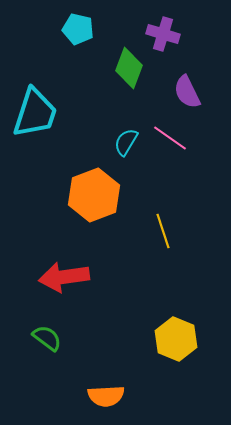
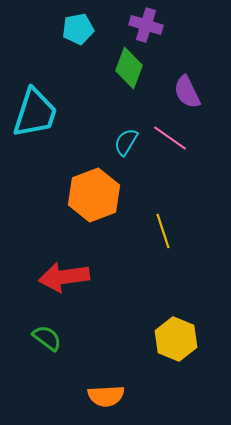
cyan pentagon: rotated 24 degrees counterclockwise
purple cross: moved 17 px left, 9 px up
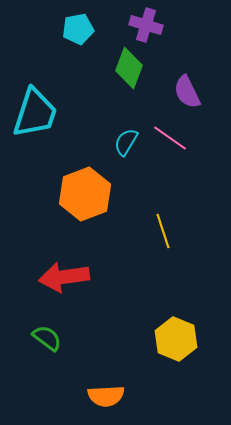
orange hexagon: moved 9 px left, 1 px up
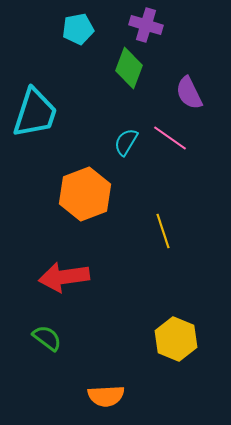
purple semicircle: moved 2 px right, 1 px down
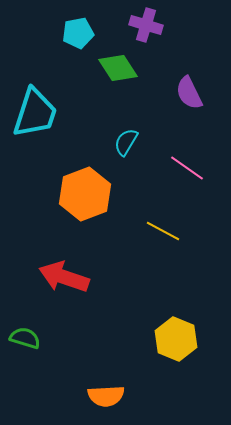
cyan pentagon: moved 4 px down
green diamond: moved 11 px left; rotated 54 degrees counterclockwise
pink line: moved 17 px right, 30 px down
yellow line: rotated 44 degrees counterclockwise
red arrow: rotated 27 degrees clockwise
green semicircle: moved 22 px left; rotated 20 degrees counterclockwise
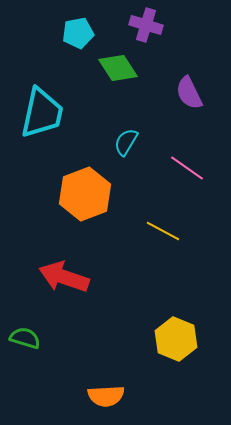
cyan trapezoid: moved 7 px right; rotated 6 degrees counterclockwise
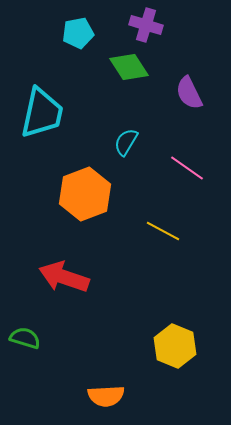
green diamond: moved 11 px right, 1 px up
yellow hexagon: moved 1 px left, 7 px down
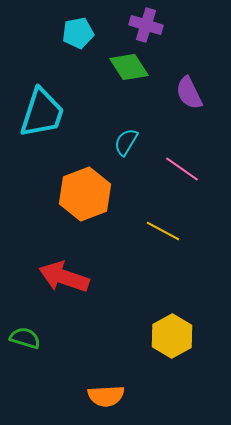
cyan trapezoid: rotated 6 degrees clockwise
pink line: moved 5 px left, 1 px down
yellow hexagon: moved 3 px left, 10 px up; rotated 9 degrees clockwise
